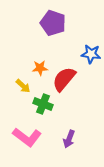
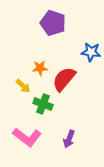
blue star: moved 2 px up
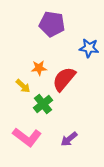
purple pentagon: moved 1 px left, 1 px down; rotated 10 degrees counterclockwise
blue star: moved 2 px left, 4 px up
orange star: moved 1 px left
green cross: rotated 30 degrees clockwise
purple arrow: rotated 30 degrees clockwise
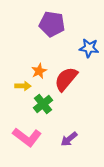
orange star: moved 3 px down; rotated 21 degrees counterclockwise
red semicircle: moved 2 px right
yellow arrow: rotated 42 degrees counterclockwise
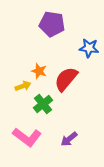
orange star: rotated 28 degrees counterclockwise
yellow arrow: rotated 21 degrees counterclockwise
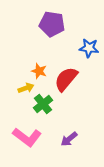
yellow arrow: moved 3 px right, 2 px down
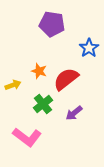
blue star: rotated 30 degrees clockwise
red semicircle: rotated 12 degrees clockwise
yellow arrow: moved 13 px left, 3 px up
purple arrow: moved 5 px right, 26 px up
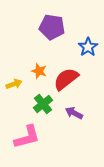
purple pentagon: moved 3 px down
blue star: moved 1 px left, 1 px up
yellow arrow: moved 1 px right, 1 px up
purple arrow: rotated 66 degrees clockwise
pink L-shape: rotated 52 degrees counterclockwise
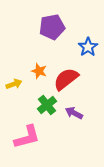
purple pentagon: rotated 20 degrees counterclockwise
green cross: moved 4 px right, 1 px down
